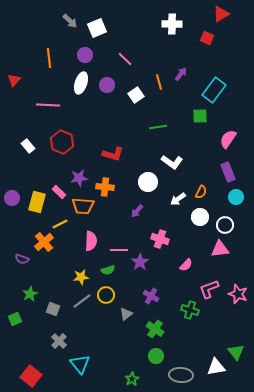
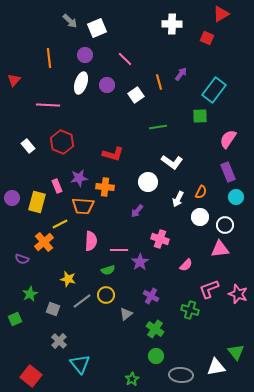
pink rectangle at (59, 192): moved 2 px left, 6 px up; rotated 24 degrees clockwise
white arrow at (178, 199): rotated 28 degrees counterclockwise
yellow star at (81, 277): moved 13 px left, 2 px down; rotated 21 degrees clockwise
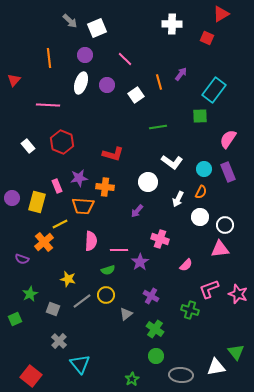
cyan circle at (236, 197): moved 32 px left, 28 px up
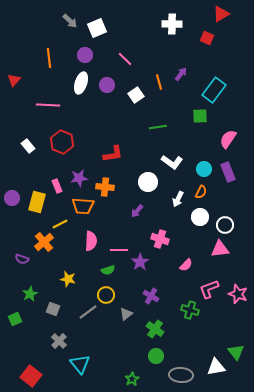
red L-shape at (113, 154): rotated 25 degrees counterclockwise
gray line at (82, 301): moved 6 px right, 11 px down
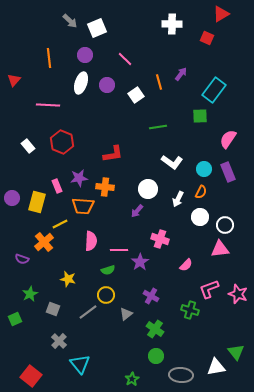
white circle at (148, 182): moved 7 px down
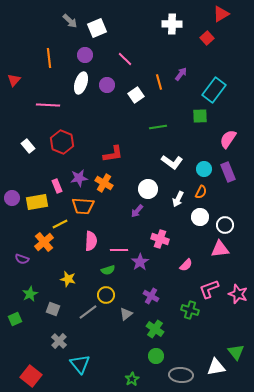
red square at (207, 38): rotated 24 degrees clockwise
orange cross at (105, 187): moved 1 px left, 4 px up; rotated 24 degrees clockwise
yellow rectangle at (37, 202): rotated 65 degrees clockwise
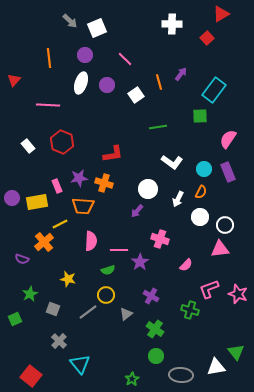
orange cross at (104, 183): rotated 12 degrees counterclockwise
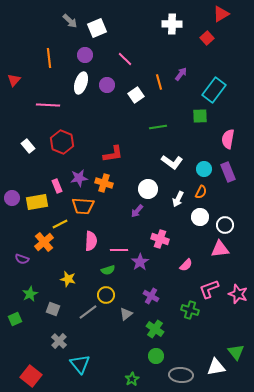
pink semicircle at (228, 139): rotated 24 degrees counterclockwise
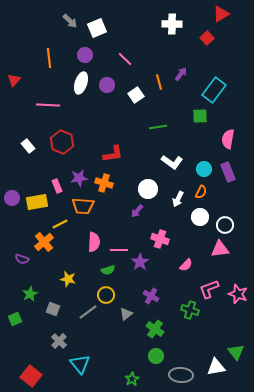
pink semicircle at (91, 241): moved 3 px right, 1 px down
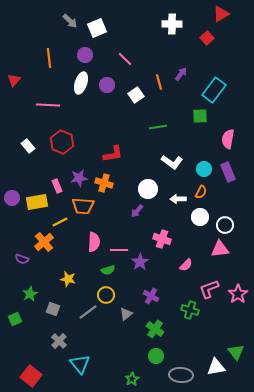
white arrow at (178, 199): rotated 63 degrees clockwise
yellow line at (60, 224): moved 2 px up
pink cross at (160, 239): moved 2 px right
pink star at (238, 294): rotated 18 degrees clockwise
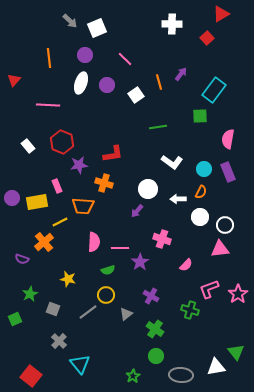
purple star at (79, 178): moved 13 px up
pink line at (119, 250): moved 1 px right, 2 px up
green star at (132, 379): moved 1 px right, 3 px up
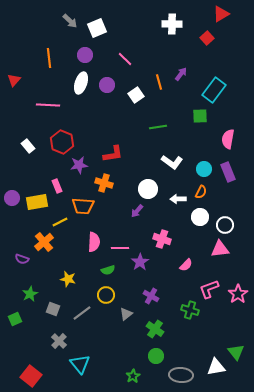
gray line at (88, 312): moved 6 px left, 1 px down
